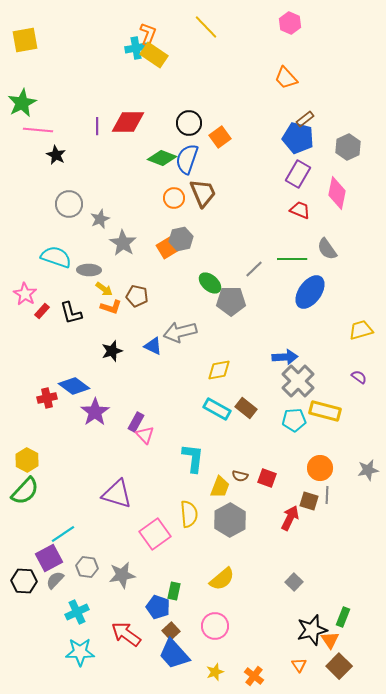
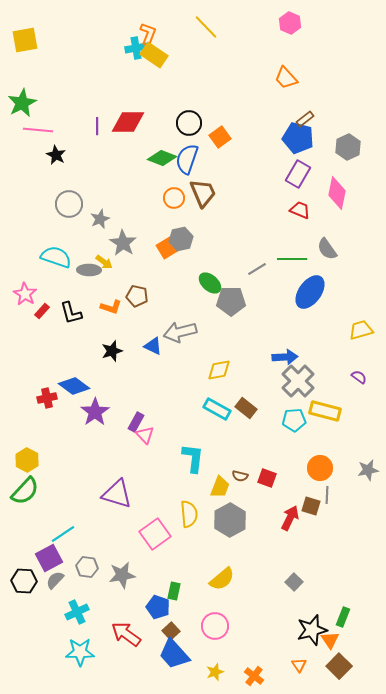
gray line at (254, 269): moved 3 px right; rotated 12 degrees clockwise
yellow arrow at (104, 289): moved 27 px up
brown square at (309, 501): moved 2 px right, 5 px down
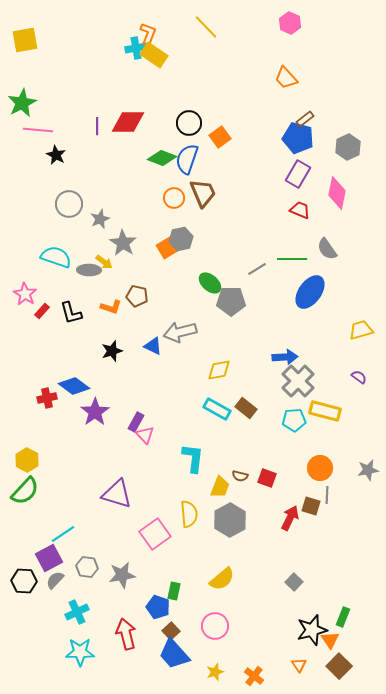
red arrow at (126, 634): rotated 40 degrees clockwise
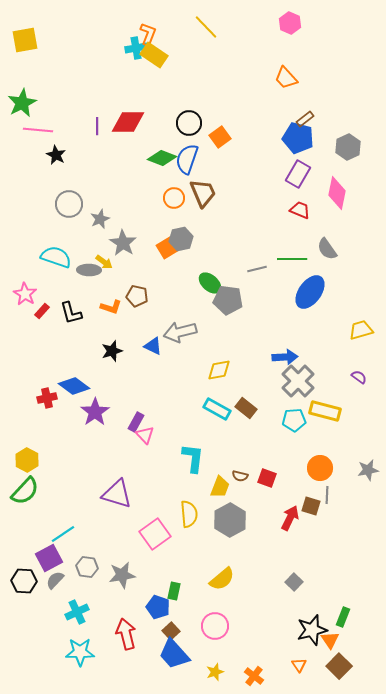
gray line at (257, 269): rotated 18 degrees clockwise
gray pentagon at (231, 301): moved 3 px left, 1 px up; rotated 8 degrees clockwise
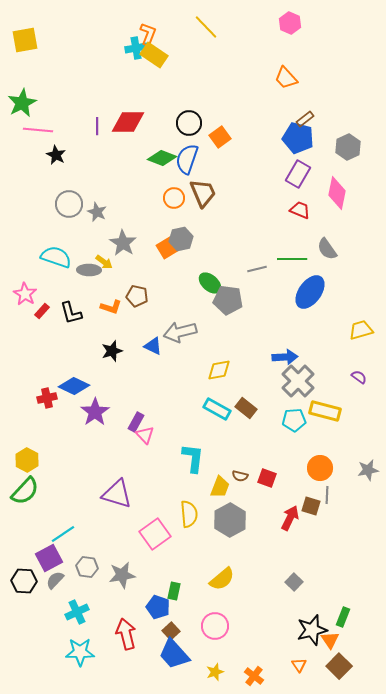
gray star at (100, 219): moved 3 px left, 7 px up; rotated 24 degrees counterclockwise
blue diamond at (74, 386): rotated 12 degrees counterclockwise
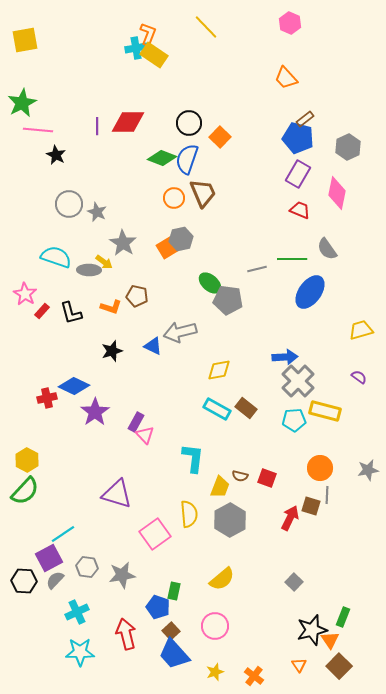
orange square at (220, 137): rotated 10 degrees counterclockwise
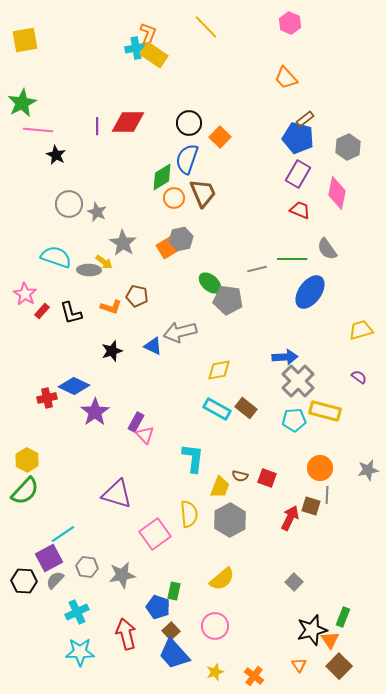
green diamond at (162, 158): moved 19 px down; rotated 52 degrees counterclockwise
